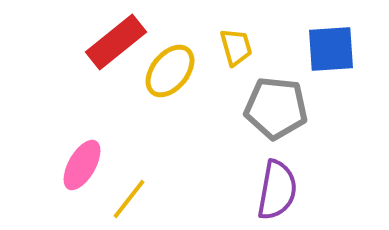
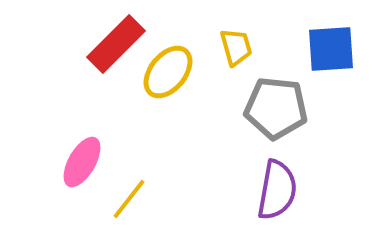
red rectangle: moved 2 px down; rotated 6 degrees counterclockwise
yellow ellipse: moved 2 px left, 1 px down
pink ellipse: moved 3 px up
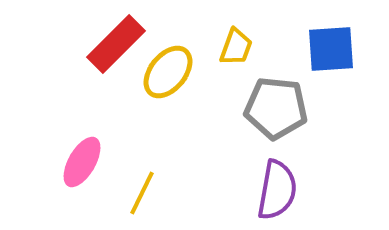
yellow trapezoid: rotated 36 degrees clockwise
yellow line: moved 13 px right, 6 px up; rotated 12 degrees counterclockwise
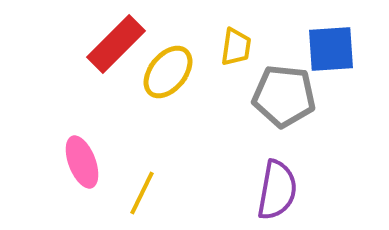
yellow trapezoid: rotated 12 degrees counterclockwise
gray pentagon: moved 8 px right, 12 px up
pink ellipse: rotated 51 degrees counterclockwise
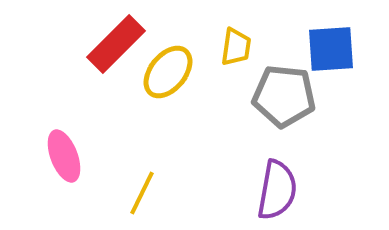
pink ellipse: moved 18 px left, 6 px up
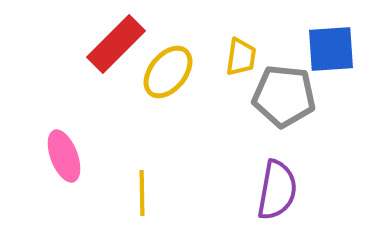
yellow trapezoid: moved 5 px right, 10 px down
yellow line: rotated 27 degrees counterclockwise
